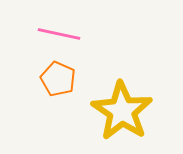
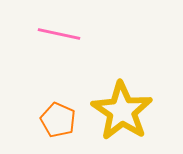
orange pentagon: moved 41 px down
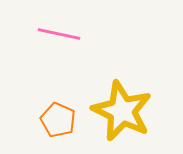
yellow star: rotated 8 degrees counterclockwise
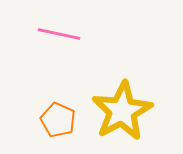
yellow star: rotated 18 degrees clockwise
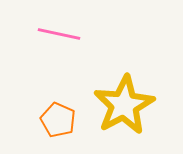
yellow star: moved 2 px right, 6 px up
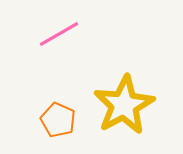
pink line: rotated 42 degrees counterclockwise
